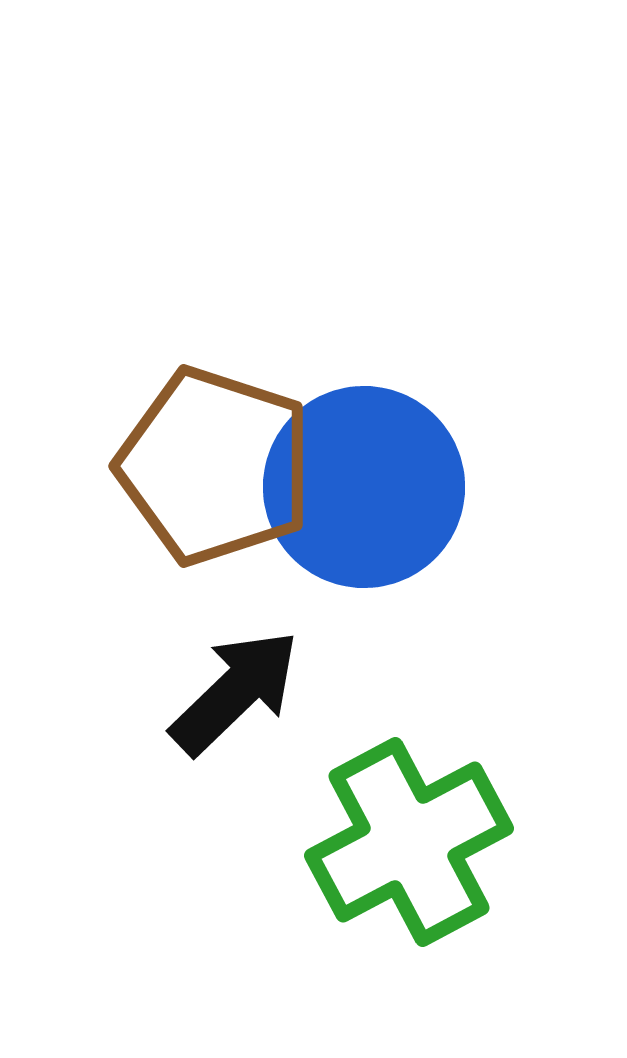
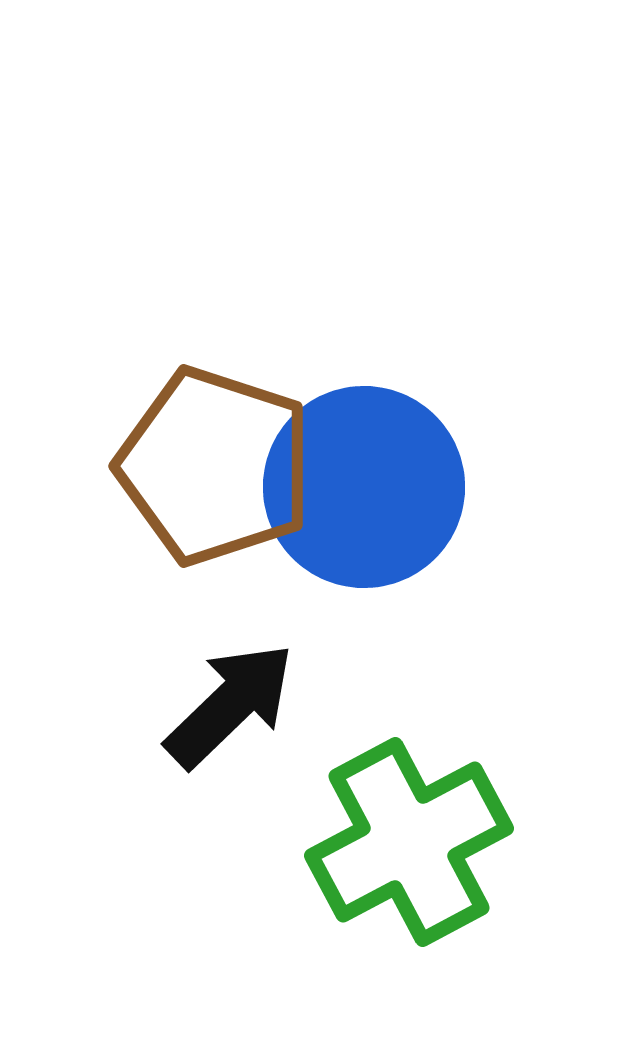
black arrow: moved 5 px left, 13 px down
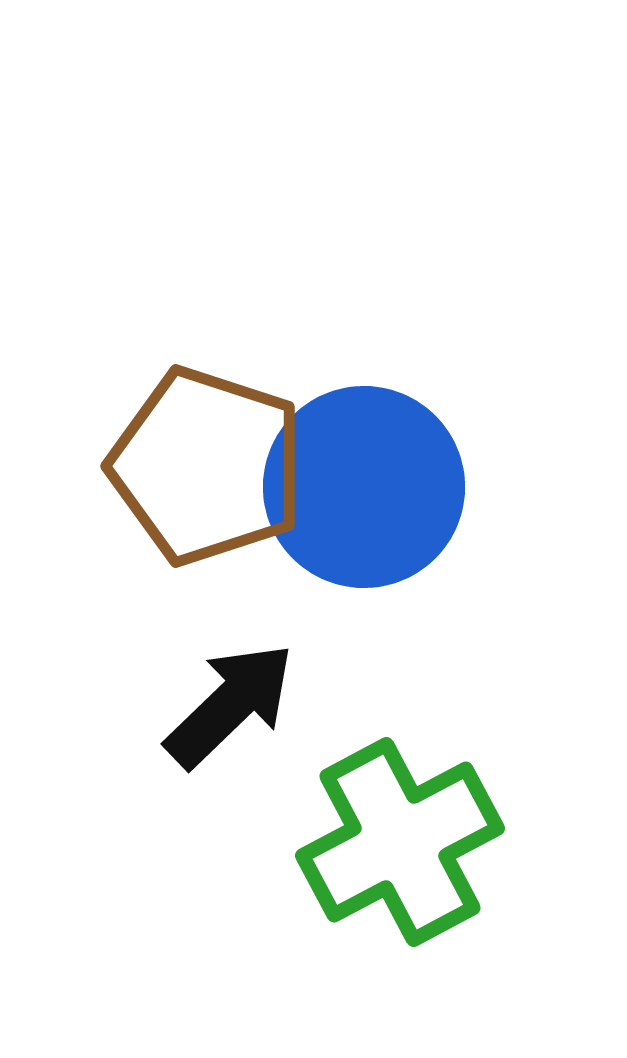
brown pentagon: moved 8 px left
green cross: moved 9 px left
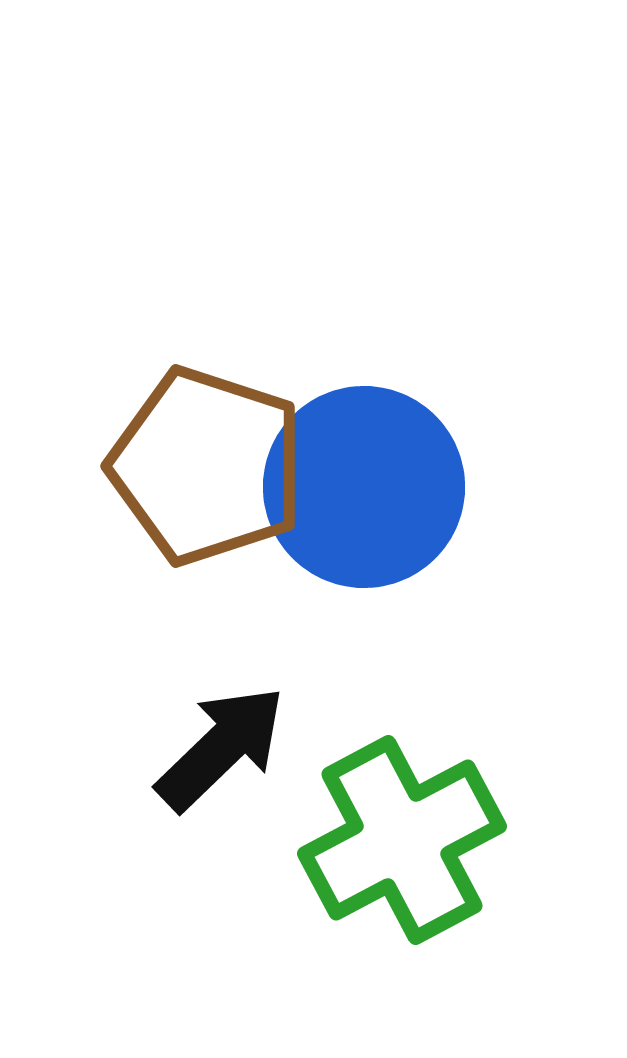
black arrow: moved 9 px left, 43 px down
green cross: moved 2 px right, 2 px up
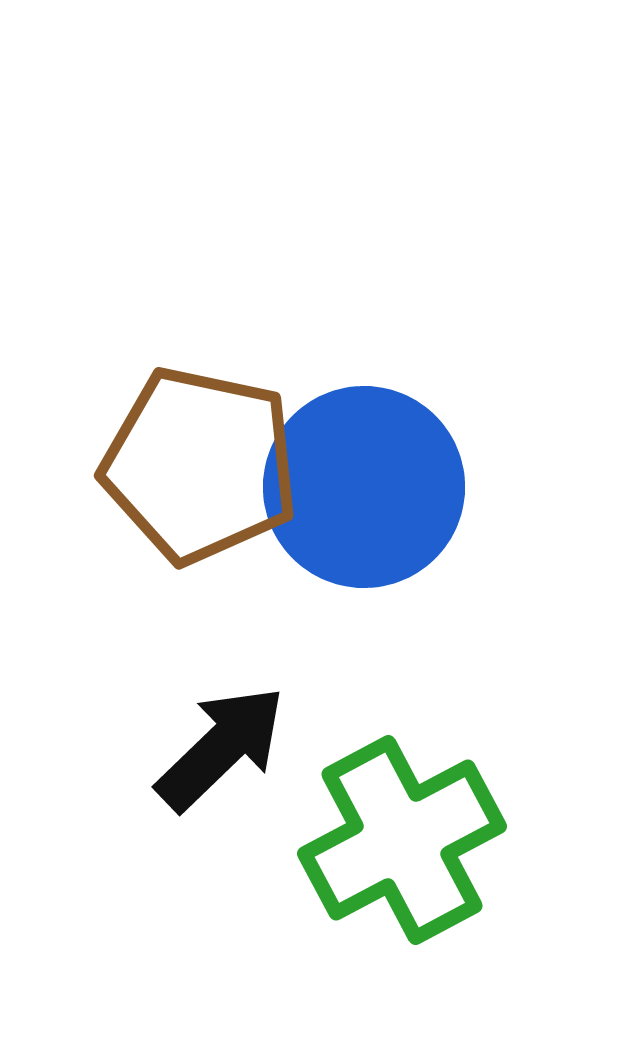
brown pentagon: moved 7 px left, 1 px up; rotated 6 degrees counterclockwise
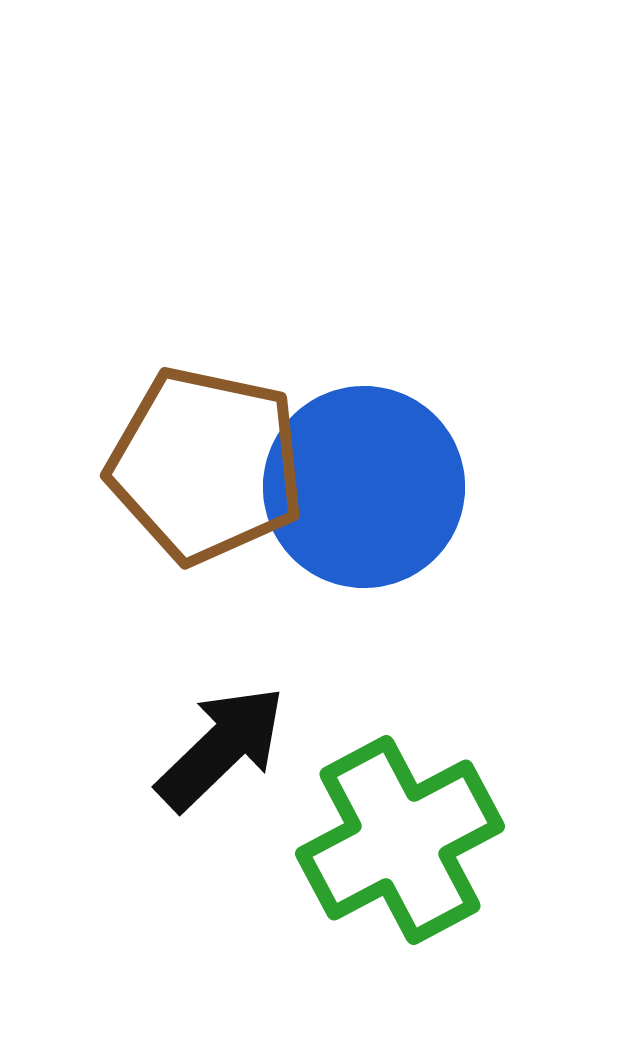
brown pentagon: moved 6 px right
green cross: moved 2 px left
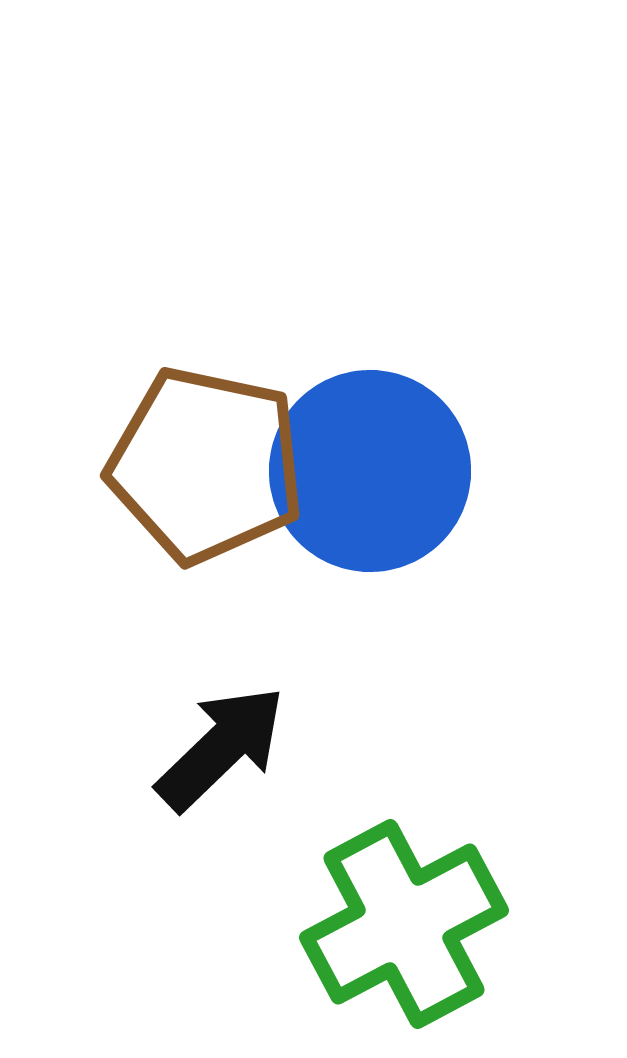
blue circle: moved 6 px right, 16 px up
green cross: moved 4 px right, 84 px down
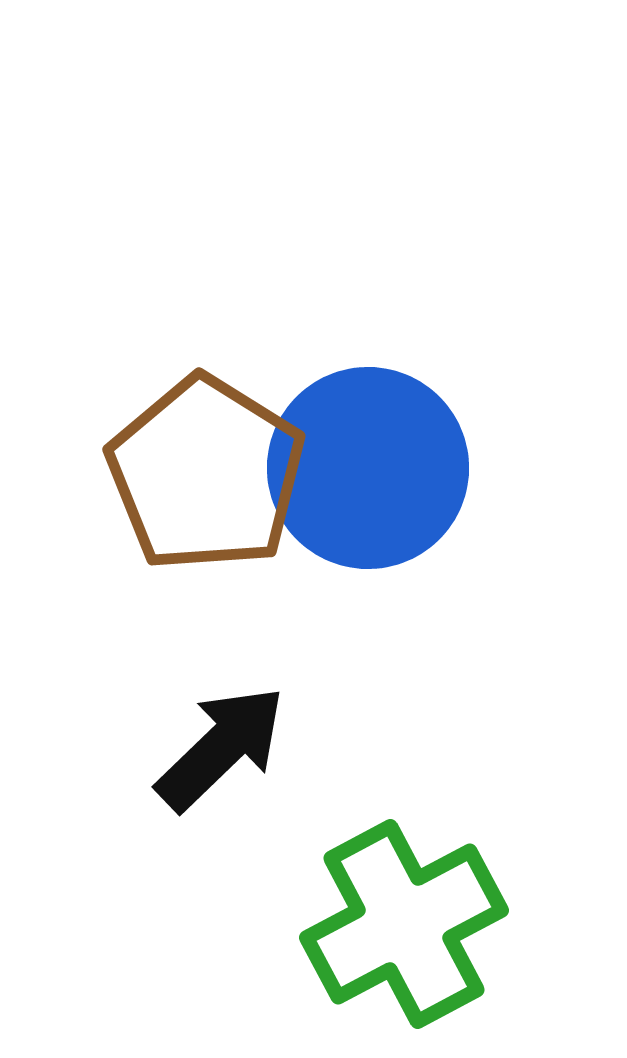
brown pentagon: moved 9 px down; rotated 20 degrees clockwise
blue circle: moved 2 px left, 3 px up
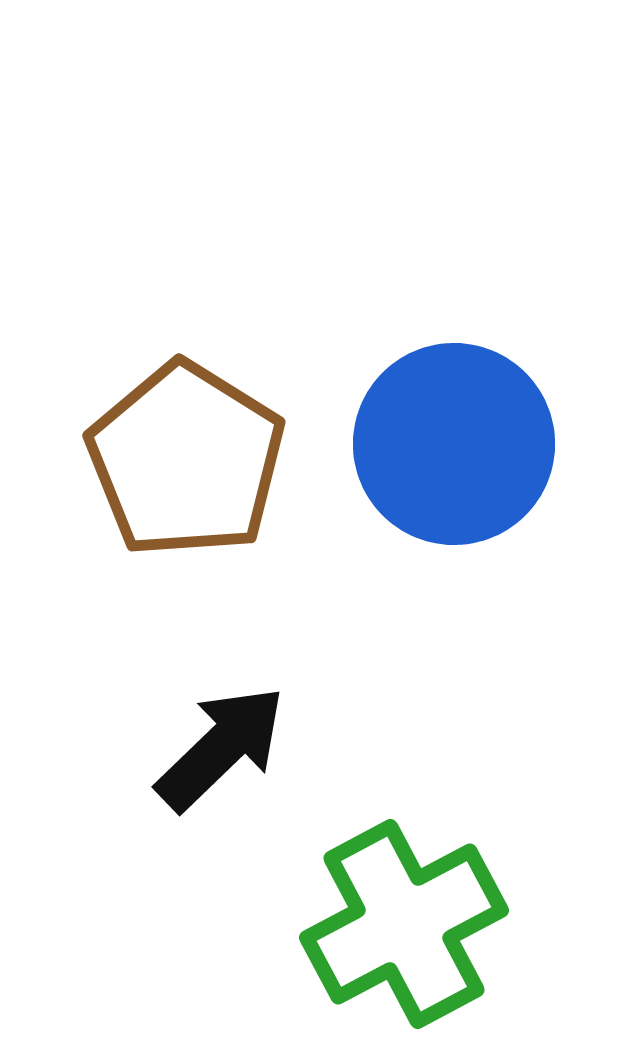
blue circle: moved 86 px right, 24 px up
brown pentagon: moved 20 px left, 14 px up
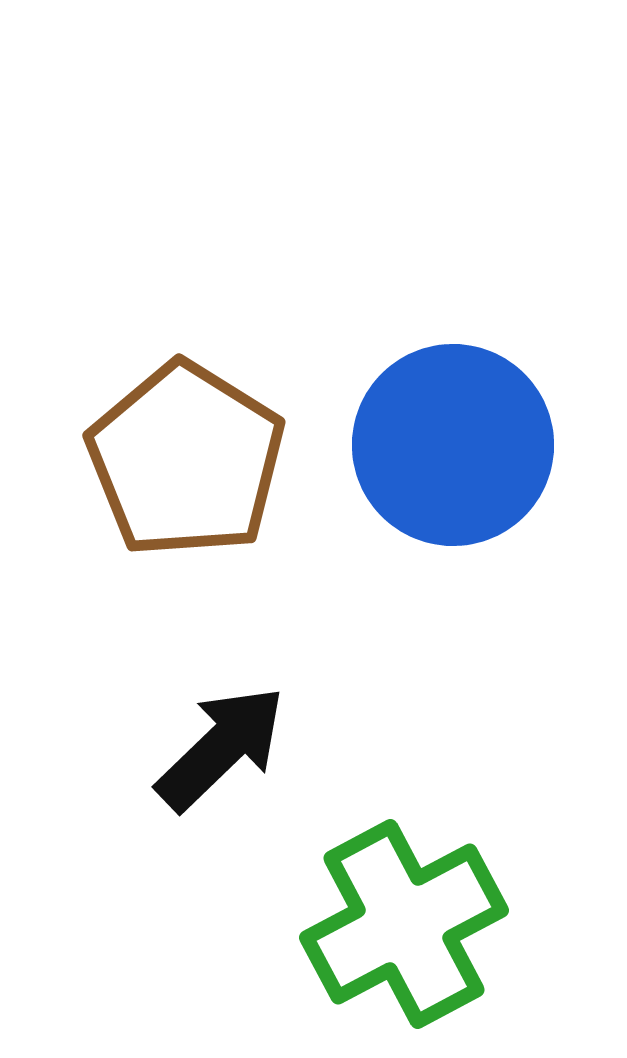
blue circle: moved 1 px left, 1 px down
